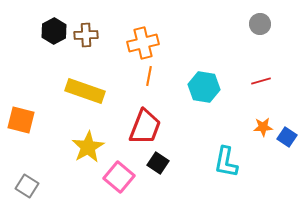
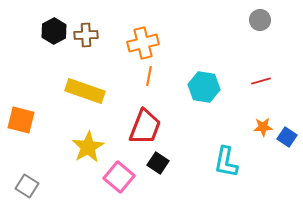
gray circle: moved 4 px up
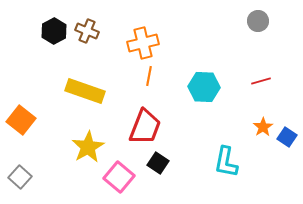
gray circle: moved 2 px left, 1 px down
brown cross: moved 1 px right, 4 px up; rotated 25 degrees clockwise
cyan hexagon: rotated 8 degrees counterclockwise
orange square: rotated 24 degrees clockwise
orange star: rotated 30 degrees counterclockwise
gray square: moved 7 px left, 9 px up; rotated 10 degrees clockwise
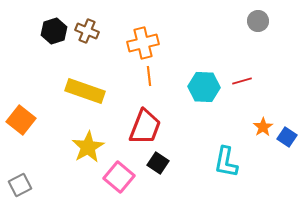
black hexagon: rotated 10 degrees clockwise
orange line: rotated 18 degrees counterclockwise
red line: moved 19 px left
gray square: moved 8 px down; rotated 20 degrees clockwise
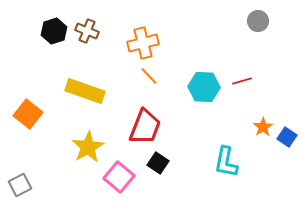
orange line: rotated 36 degrees counterclockwise
orange square: moved 7 px right, 6 px up
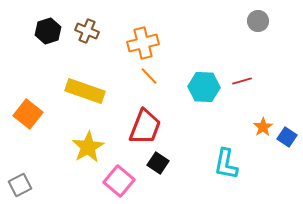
black hexagon: moved 6 px left
cyan L-shape: moved 2 px down
pink square: moved 4 px down
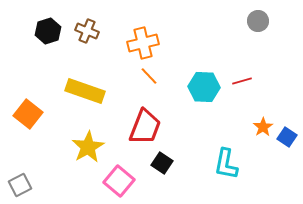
black square: moved 4 px right
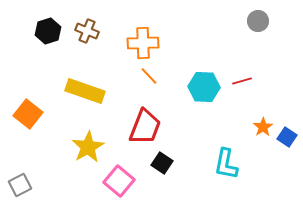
orange cross: rotated 12 degrees clockwise
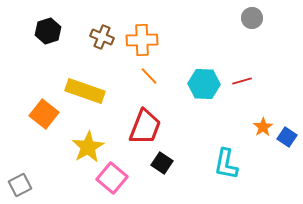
gray circle: moved 6 px left, 3 px up
brown cross: moved 15 px right, 6 px down
orange cross: moved 1 px left, 3 px up
cyan hexagon: moved 3 px up
orange square: moved 16 px right
pink square: moved 7 px left, 3 px up
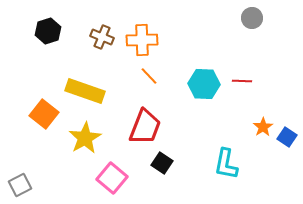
red line: rotated 18 degrees clockwise
yellow star: moved 3 px left, 9 px up
